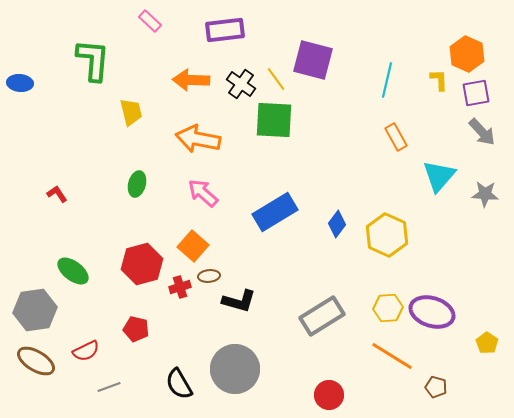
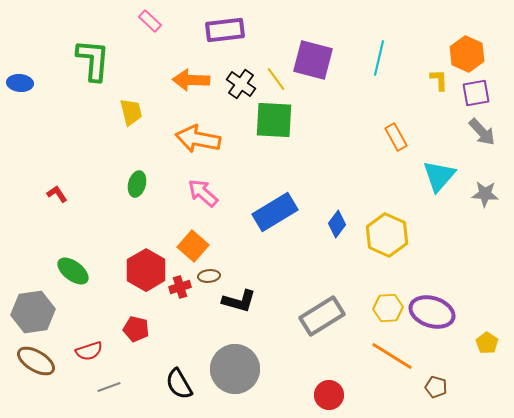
cyan line at (387, 80): moved 8 px left, 22 px up
red hexagon at (142, 264): moved 4 px right, 6 px down; rotated 15 degrees counterclockwise
gray hexagon at (35, 310): moved 2 px left, 2 px down
red semicircle at (86, 351): moved 3 px right; rotated 8 degrees clockwise
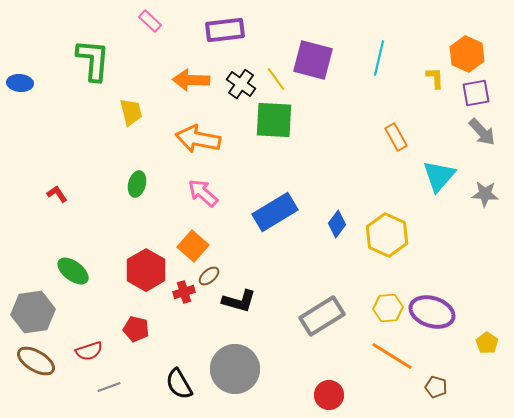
yellow L-shape at (439, 80): moved 4 px left, 2 px up
brown ellipse at (209, 276): rotated 35 degrees counterclockwise
red cross at (180, 287): moved 4 px right, 5 px down
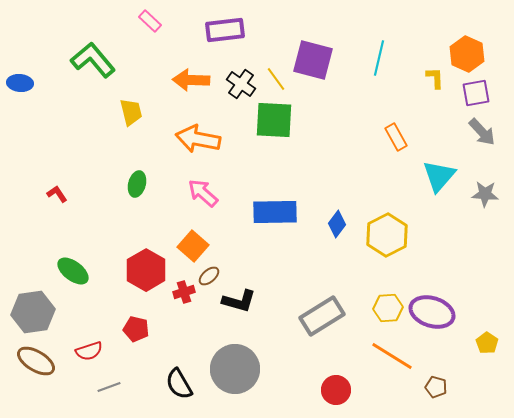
green L-shape at (93, 60): rotated 45 degrees counterclockwise
blue rectangle at (275, 212): rotated 30 degrees clockwise
yellow hexagon at (387, 235): rotated 9 degrees clockwise
red circle at (329, 395): moved 7 px right, 5 px up
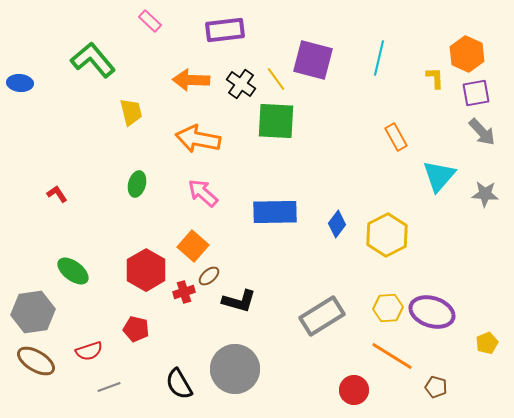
green square at (274, 120): moved 2 px right, 1 px down
yellow pentagon at (487, 343): rotated 15 degrees clockwise
red circle at (336, 390): moved 18 px right
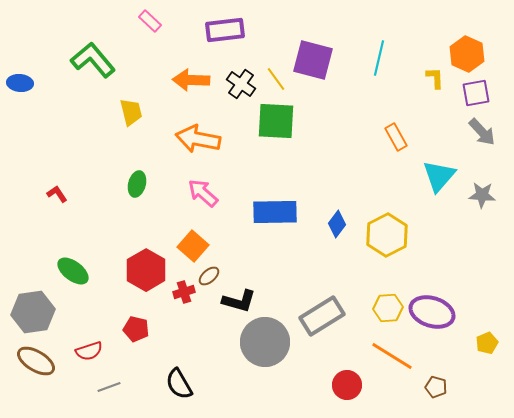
gray star at (485, 194): moved 3 px left, 1 px down
gray circle at (235, 369): moved 30 px right, 27 px up
red circle at (354, 390): moved 7 px left, 5 px up
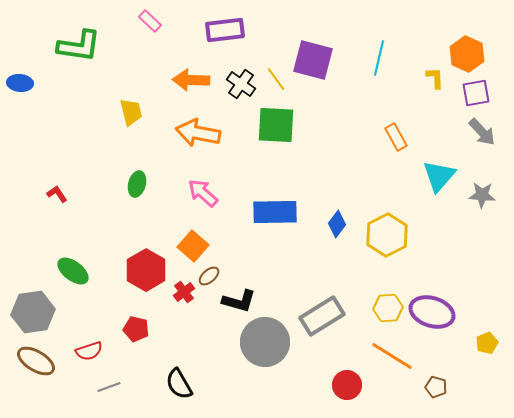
green L-shape at (93, 60): moved 14 px left, 14 px up; rotated 138 degrees clockwise
green square at (276, 121): moved 4 px down
orange arrow at (198, 139): moved 6 px up
red cross at (184, 292): rotated 20 degrees counterclockwise
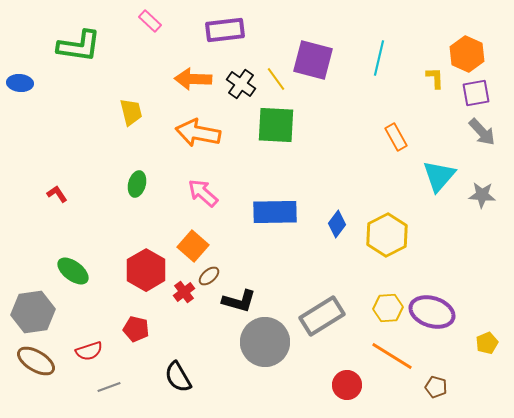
orange arrow at (191, 80): moved 2 px right, 1 px up
black semicircle at (179, 384): moved 1 px left, 7 px up
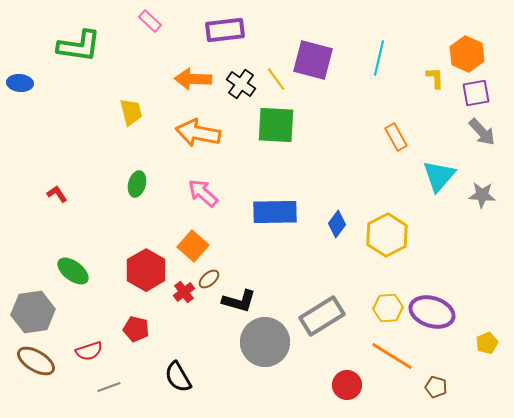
brown ellipse at (209, 276): moved 3 px down
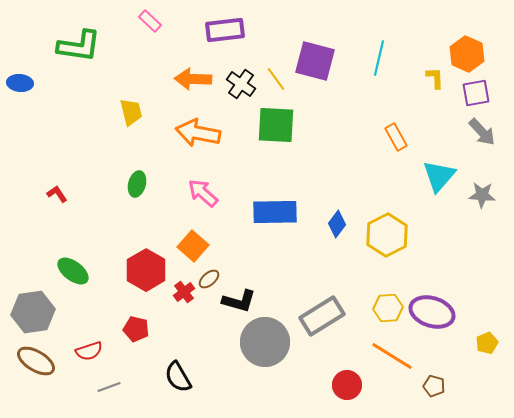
purple square at (313, 60): moved 2 px right, 1 px down
brown pentagon at (436, 387): moved 2 px left, 1 px up
